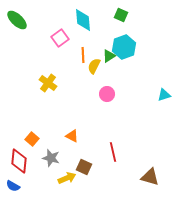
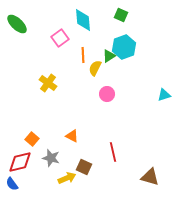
green ellipse: moved 4 px down
yellow semicircle: moved 1 px right, 2 px down
red diamond: moved 1 px right, 1 px down; rotated 70 degrees clockwise
blue semicircle: moved 1 px left, 2 px up; rotated 24 degrees clockwise
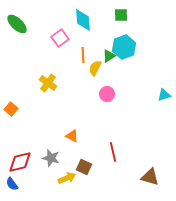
green square: rotated 24 degrees counterclockwise
orange square: moved 21 px left, 30 px up
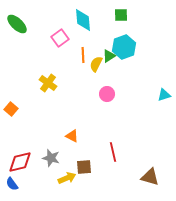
yellow semicircle: moved 1 px right, 4 px up
brown square: rotated 28 degrees counterclockwise
